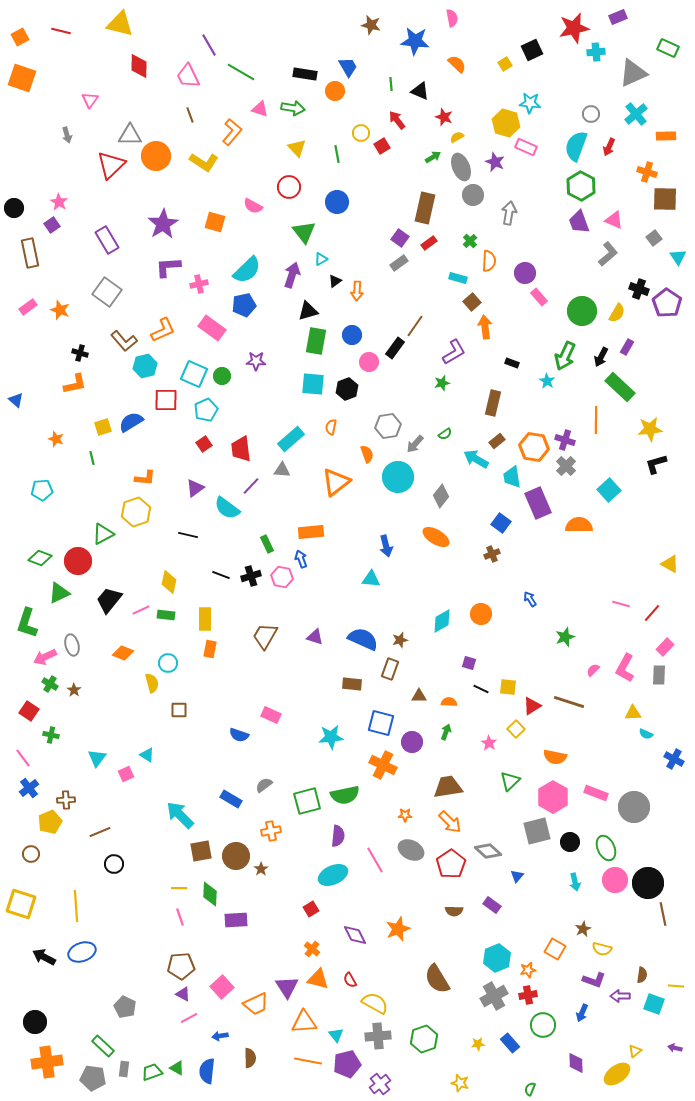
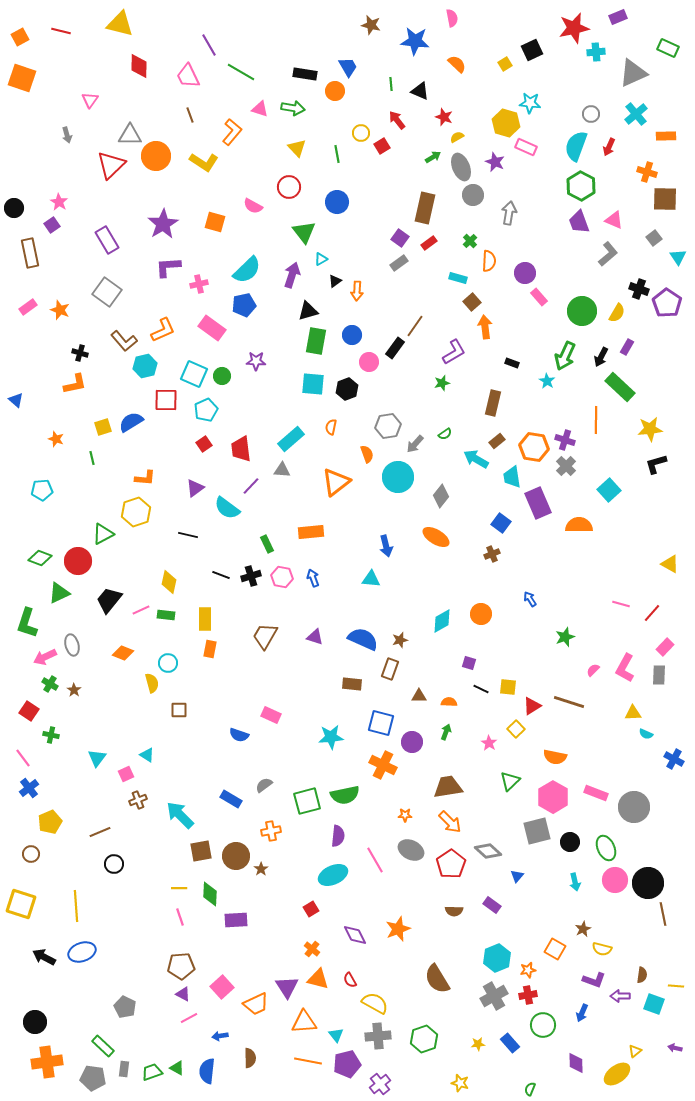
blue arrow at (301, 559): moved 12 px right, 19 px down
brown cross at (66, 800): moved 72 px right; rotated 18 degrees counterclockwise
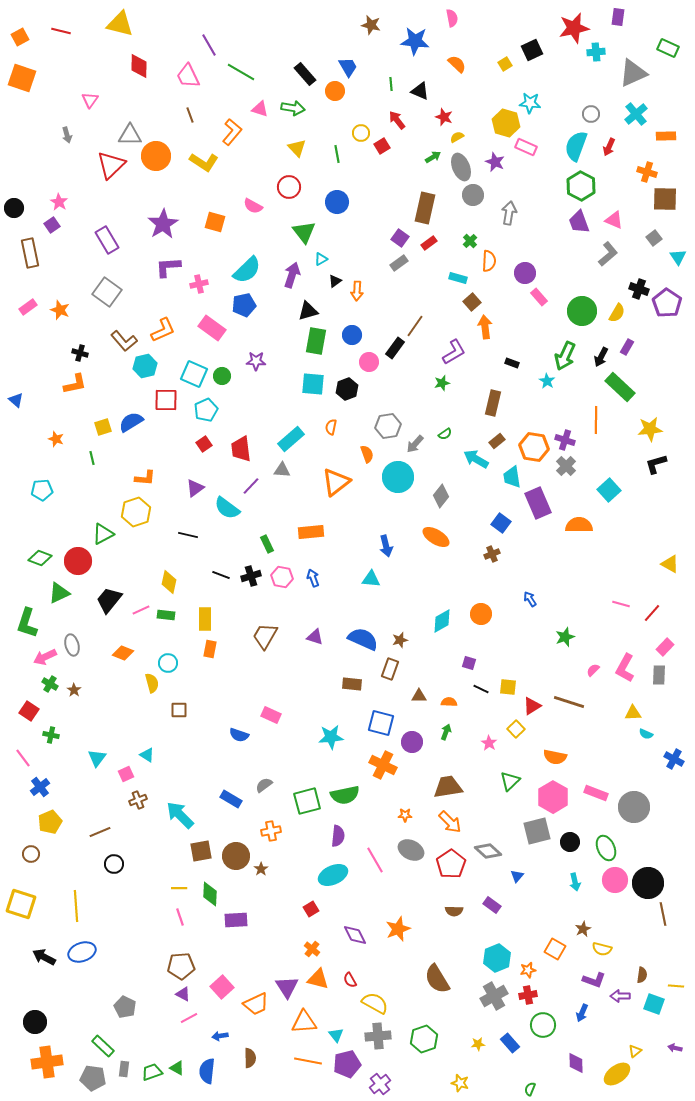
purple rectangle at (618, 17): rotated 60 degrees counterclockwise
black rectangle at (305, 74): rotated 40 degrees clockwise
blue cross at (29, 788): moved 11 px right, 1 px up
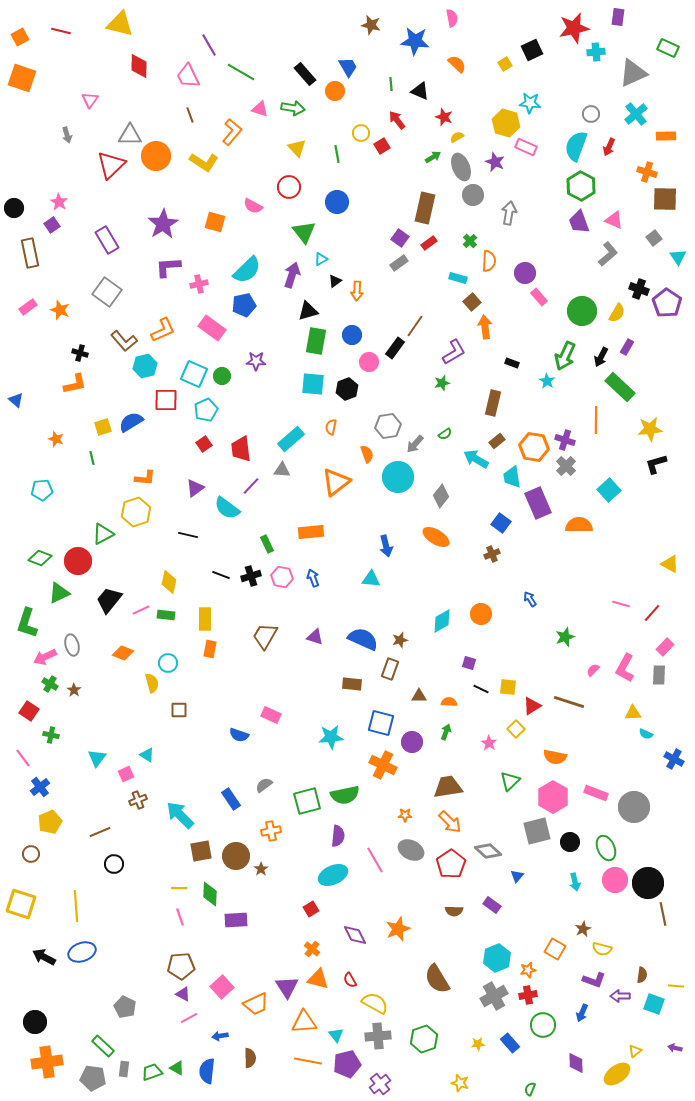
blue rectangle at (231, 799): rotated 25 degrees clockwise
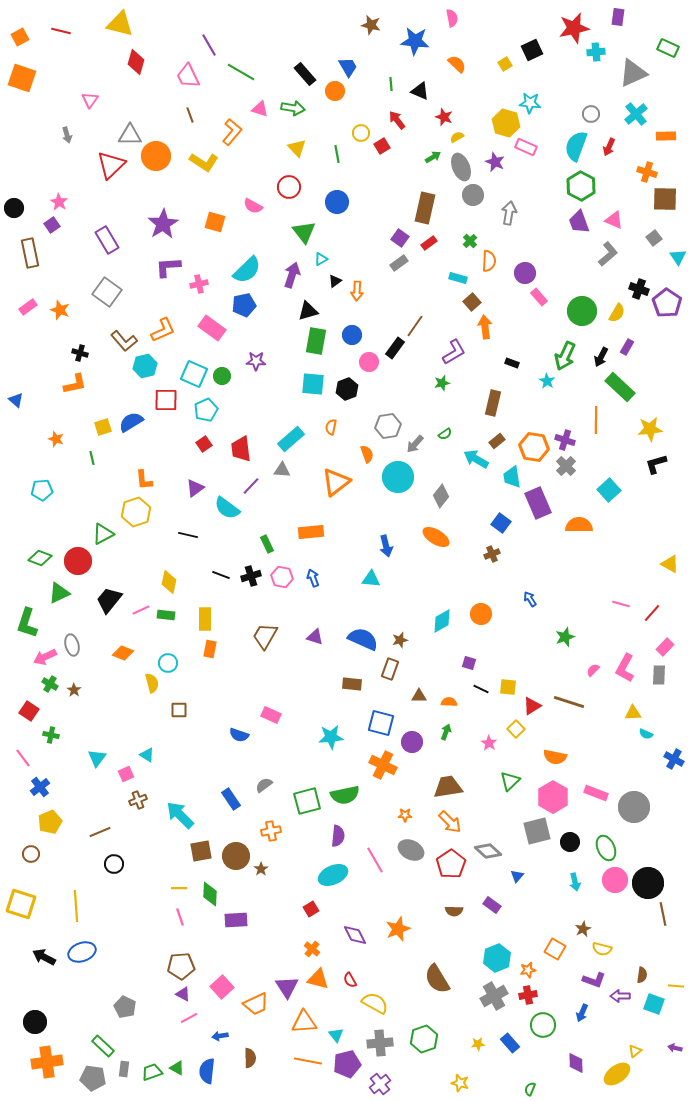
red diamond at (139, 66): moved 3 px left, 4 px up; rotated 15 degrees clockwise
orange L-shape at (145, 478): moved 1 px left, 2 px down; rotated 80 degrees clockwise
gray cross at (378, 1036): moved 2 px right, 7 px down
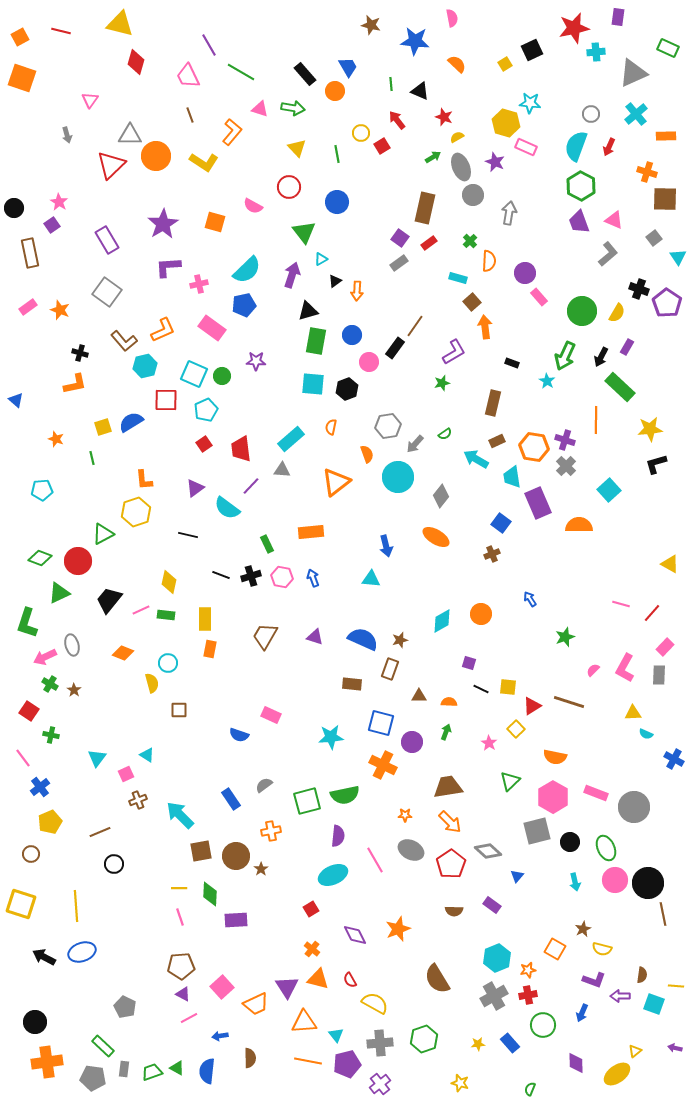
brown rectangle at (497, 441): rotated 14 degrees clockwise
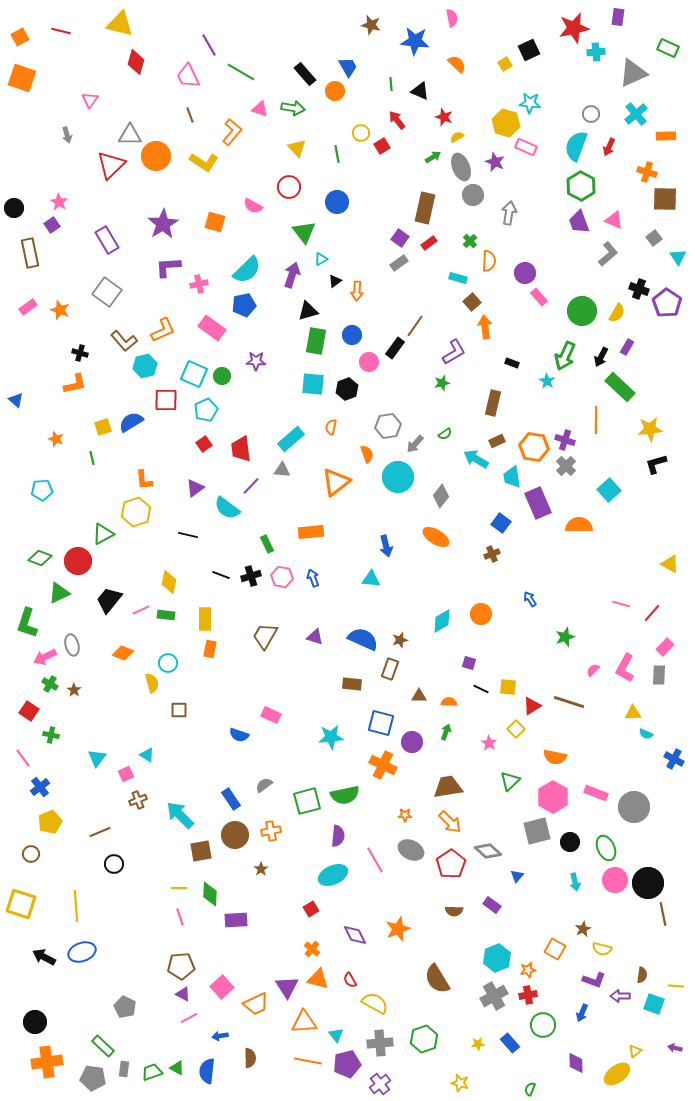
black square at (532, 50): moved 3 px left
brown circle at (236, 856): moved 1 px left, 21 px up
